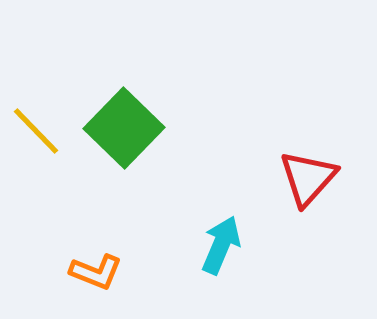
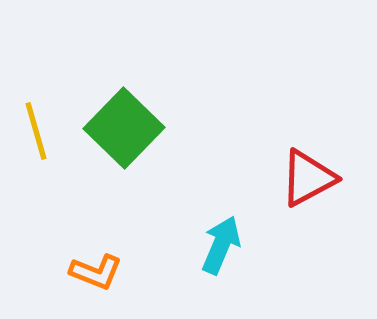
yellow line: rotated 28 degrees clockwise
red triangle: rotated 20 degrees clockwise
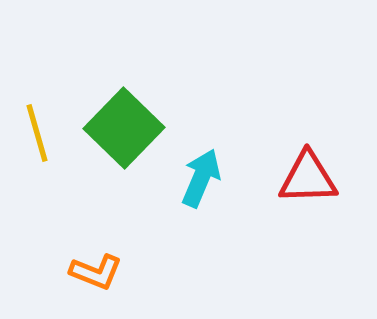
yellow line: moved 1 px right, 2 px down
red triangle: rotated 26 degrees clockwise
cyan arrow: moved 20 px left, 67 px up
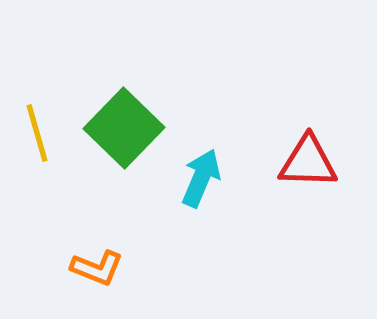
red triangle: moved 16 px up; rotated 4 degrees clockwise
orange L-shape: moved 1 px right, 4 px up
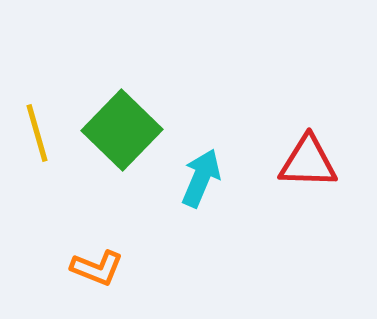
green square: moved 2 px left, 2 px down
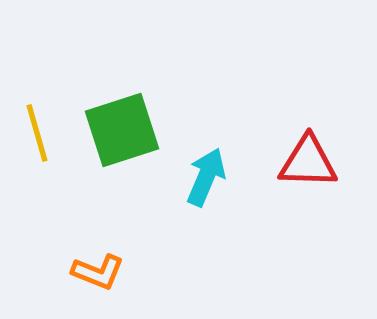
green square: rotated 28 degrees clockwise
cyan arrow: moved 5 px right, 1 px up
orange L-shape: moved 1 px right, 4 px down
